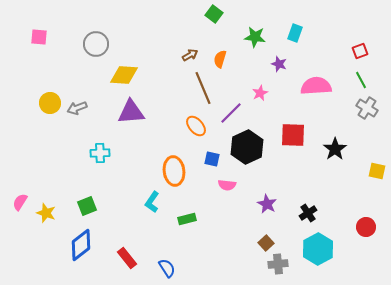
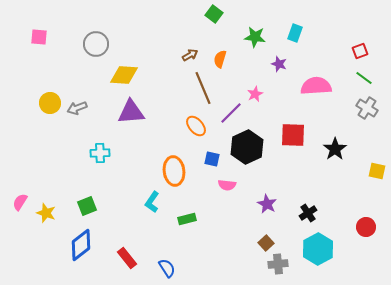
green line at (361, 80): moved 3 px right, 2 px up; rotated 24 degrees counterclockwise
pink star at (260, 93): moved 5 px left, 1 px down
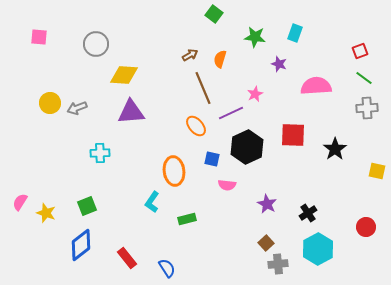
gray cross at (367, 108): rotated 35 degrees counterclockwise
purple line at (231, 113): rotated 20 degrees clockwise
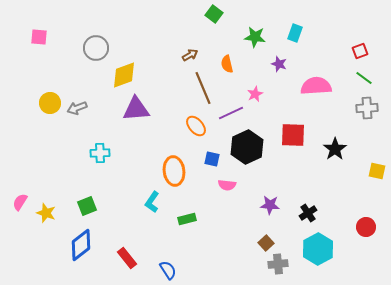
gray circle at (96, 44): moved 4 px down
orange semicircle at (220, 59): moved 7 px right, 5 px down; rotated 30 degrees counterclockwise
yellow diamond at (124, 75): rotated 24 degrees counterclockwise
purple triangle at (131, 112): moved 5 px right, 3 px up
purple star at (267, 204): moved 3 px right, 1 px down; rotated 24 degrees counterclockwise
blue semicircle at (167, 268): moved 1 px right, 2 px down
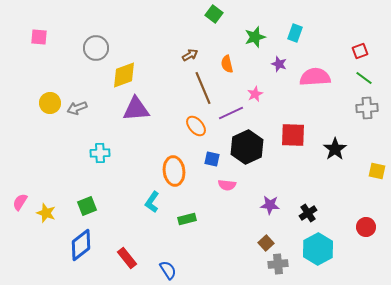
green star at (255, 37): rotated 25 degrees counterclockwise
pink semicircle at (316, 86): moved 1 px left, 9 px up
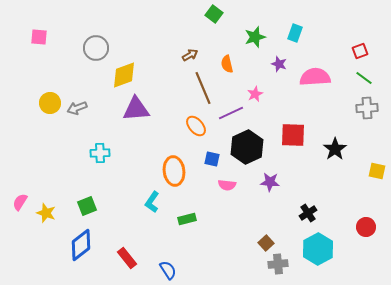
purple star at (270, 205): moved 23 px up
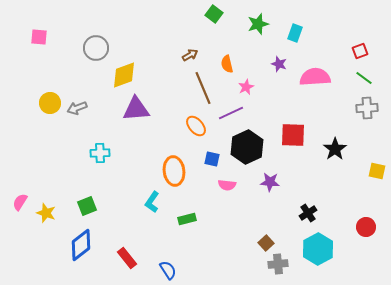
green star at (255, 37): moved 3 px right, 13 px up
pink star at (255, 94): moved 9 px left, 7 px up
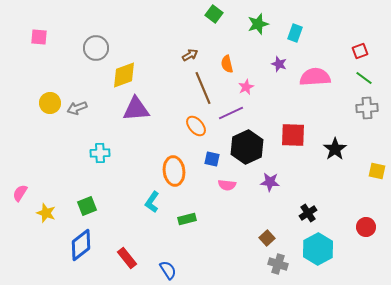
pink semicircle at (20, 202): moved 9 px up
brown square at (266, 243): moved 1 px right, 5 px up
gray cross at (278, 264): rotated 24 degrees clockwise
